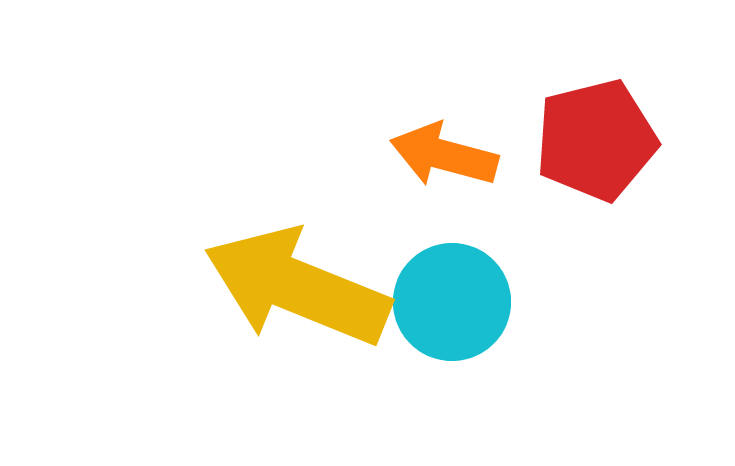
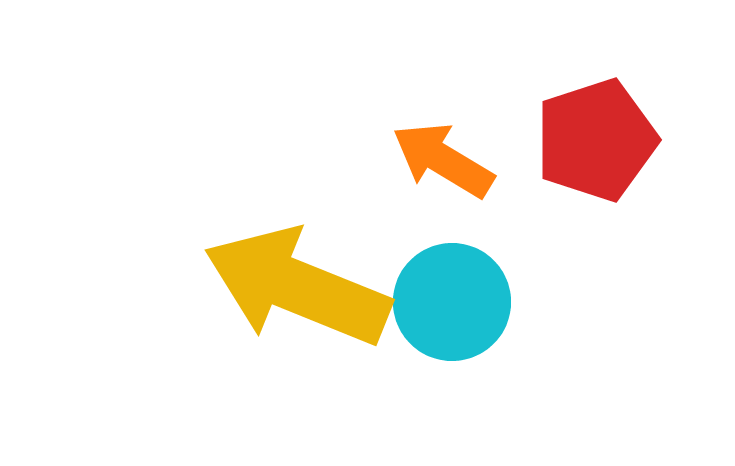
red pentagon: rotated 4 degrees counterclockwise
orange arrow: moved 1 px left, 5 px down; rotated 16 degrees clockwise
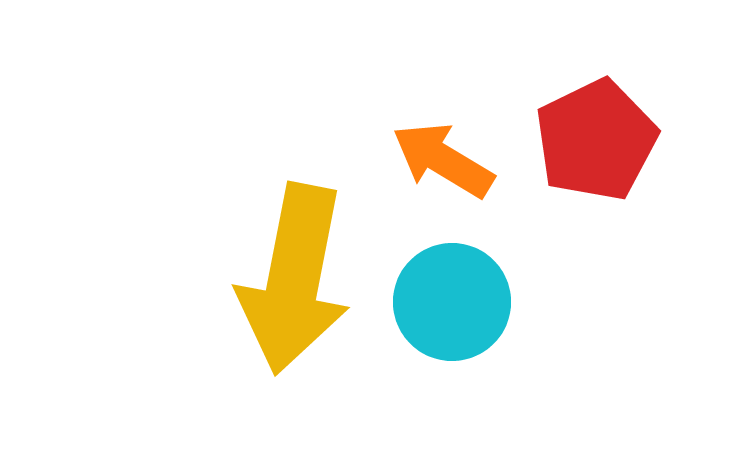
red pentagon: rotated 8 degrees counterclockwise
yellow arrow: moved 3 px left, 8 px up; rotated 101 degrees counterclockwise
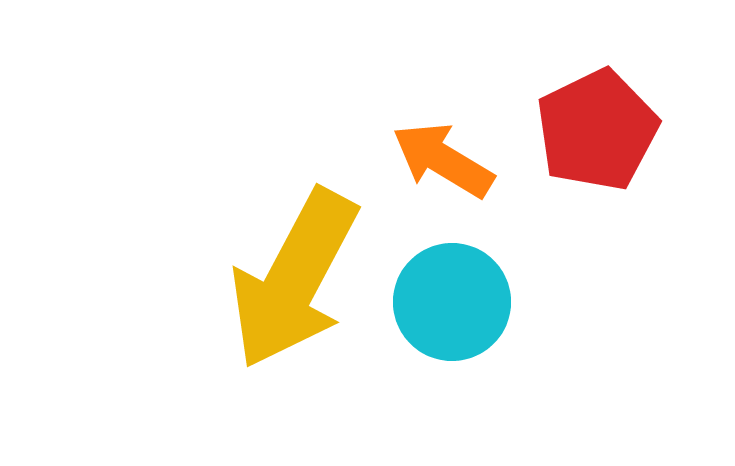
red pentagon: moved 1 px right, 10 px up
yellow arrow: rotated 17 degrees clockwise
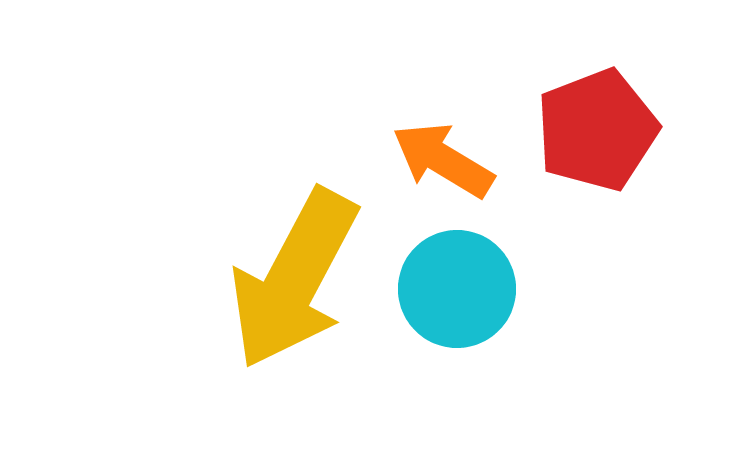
red pentagon: rotated 5 degrees clockwise
cyan circle: moved 5 px right, 13 px up
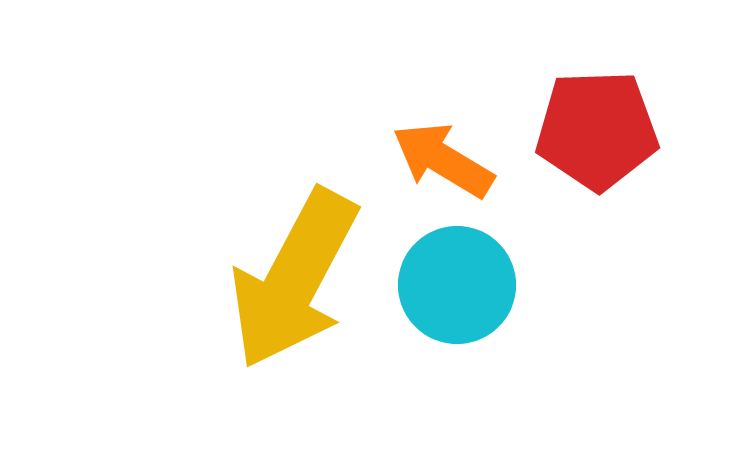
red pentagon: rotated 19 degrees clockwise
cyan circle: moved 4 px up
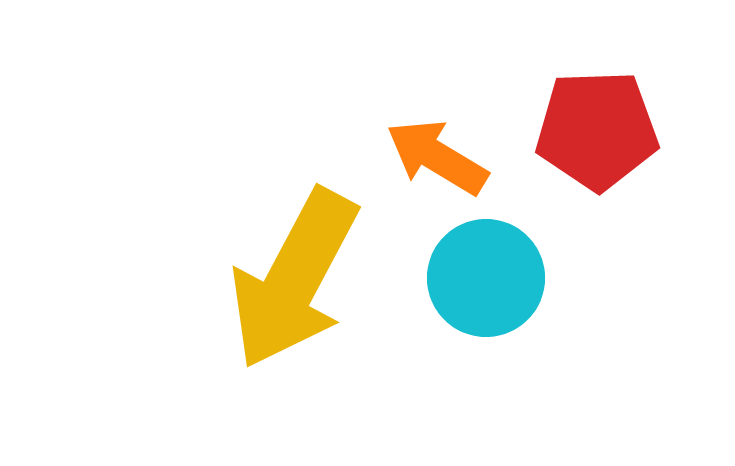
orange arrow: moved 6 px left, 3 px up
cyan circle: moved 29 px right, 7 px up
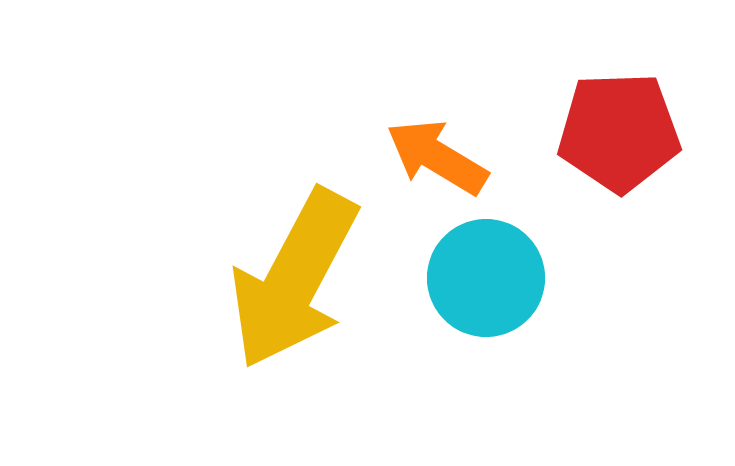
red pentagon: moved 22 px right, 2 px down
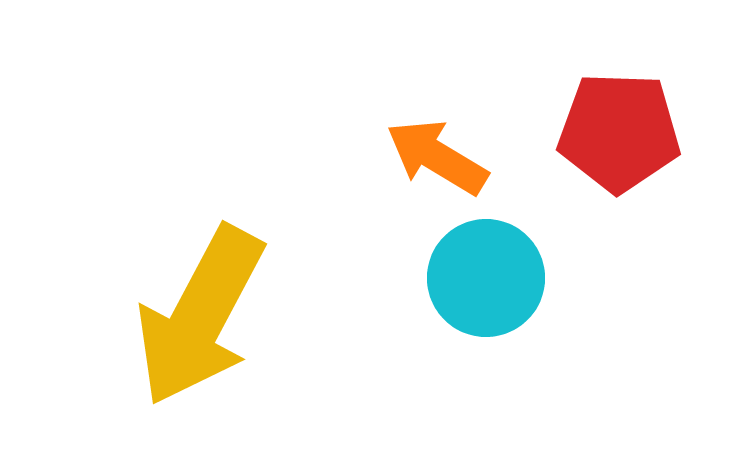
red pentagon: rotated 4 degrees clockwise
yellow arrow: moved 94 px left, 37 px down
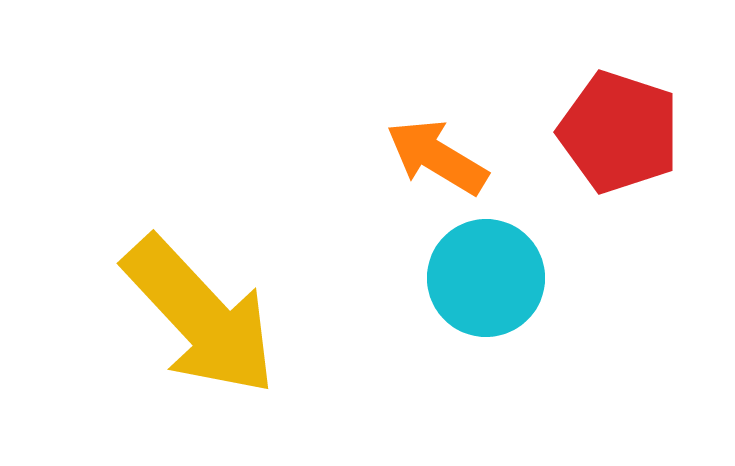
red pentagon: rotated 16 degrees clockwise
yellow arrow: rotated 71 degrees counterclockwise
